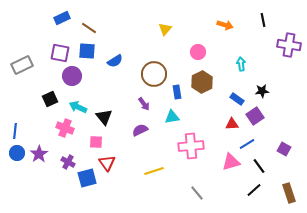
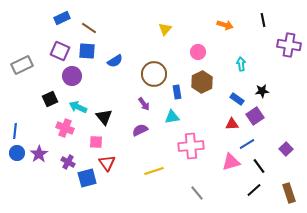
purple square at (60, 53): moved 2 px up; rotated 12 degrees clockwise
purple square at (284, 149): moved 2 px right; rotated 16 degrees clockwise
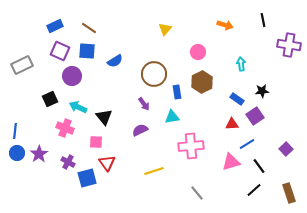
blue rectangle at (62, 18): moved 7 px left, 8 px down
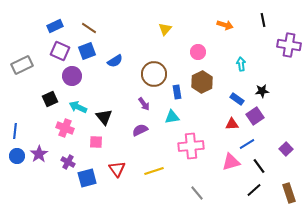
blue square at (87, 51): rotated 24 degrees counterclockwise
blue circle at (17, 153): moved 3 px down
red triangle at (107, 163): moved 10 px right, 6 px down
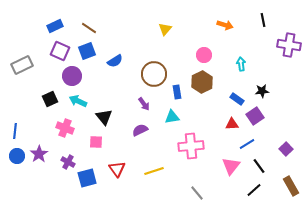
pink circle at (198, 52): moved 6 px right, 3 px down
cyan arrow at (78, 107): moved 6 px up
pink triangle at (231, 162): moved 4 px down; rotated 36 degrees counterclockwise
brown rectangle at (289, 193): moved 2 px right, 7 px up; rotated 12 degrees counterclockwise
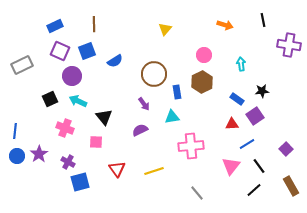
brown line at (89, 28): moved 5 px right, 4 px up; rotated 56 degrees clockwise
blue square at (87, 178): moved 7 px left, 4 px down
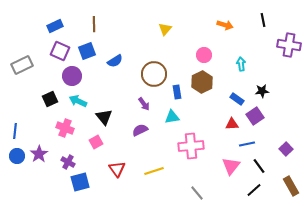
pink square at (96, 142): rotated 32 degrees counterclockwise
blue line at (247, 144): rotated 21 degrees clockwise
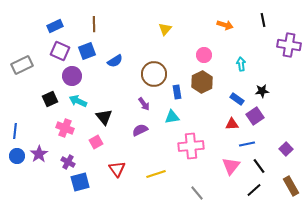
yellow line at (154, 171): moved 2 px right, 3 px down
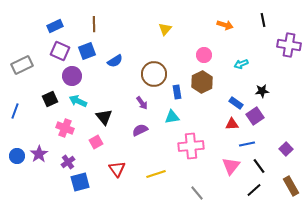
cyan arrow at (241, 64): rotated 104 degrees counterclockwise
blue rectangle at (237, 99): moved 1 px left, 4 px down
purple arrow at (144, 104): moved 2 px left, 1 px up
blue line at (15, 131): moved 20 px up; rotated 14 degrees clockwise
purple cross at (68, 162): rotated 24 degrees clockwise
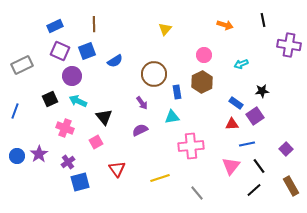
yellow line at (156, 174): moved 4 px right, 4 px down
